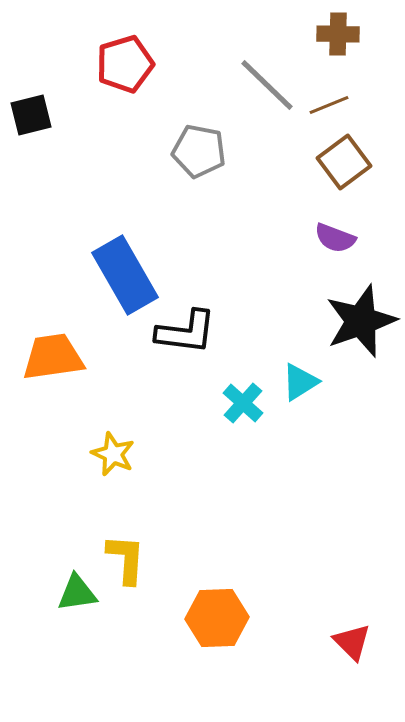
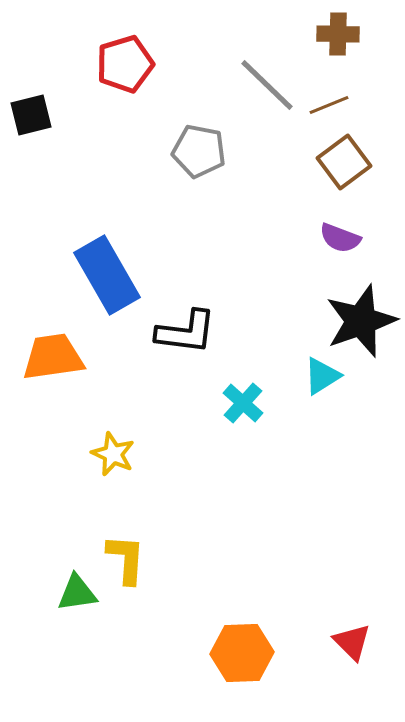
purple semicircle: moved 5 px right
blue rectangle: moved 18 px left
cyan triangle: moved 22 px right, 6 px up
orange hexagon: moved 25 px right, 35 px down
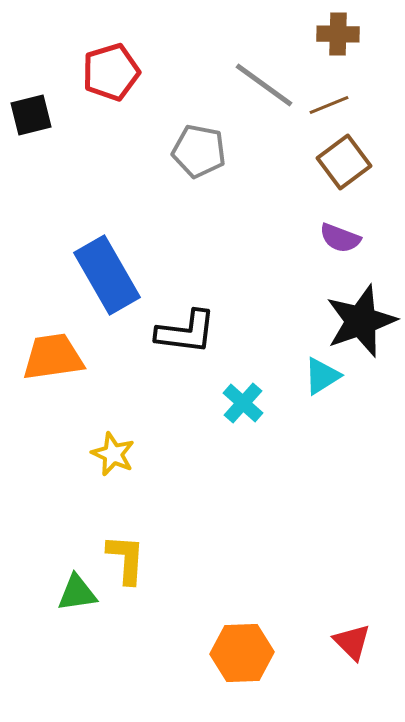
red pentagon: moved 14 px left, 8 px down
gray line: moved 3 px left; rotated 8 degrees counterclockwise
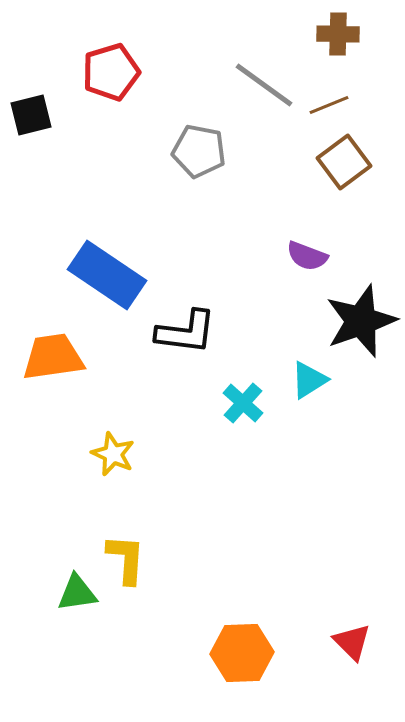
purple semicircle: moved 33 px left, 18 px down
blue rectangle: rotated 26 degrees counterclockwise
cyan triangle: moved 13 px left, 4 px down
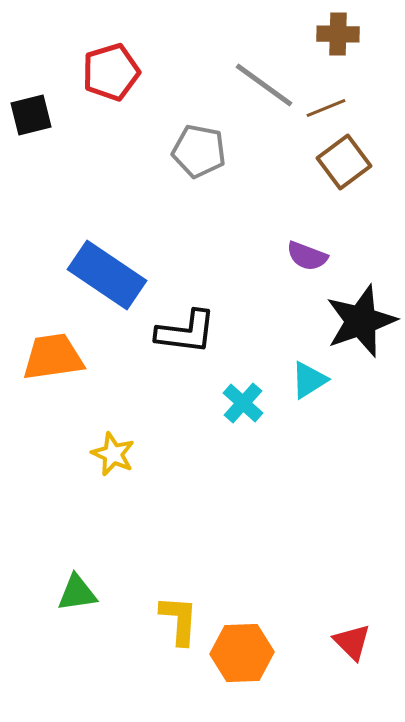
brown line: moved 3 px left, 3 px down
yellow L-shape: moved 53 px right, 61 px down
